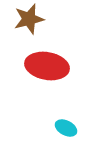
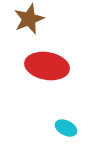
brown star: rotated 8 degrees counterclockwise
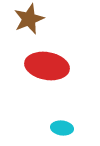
cyan ellipse: moved 4 px left; rotated 20 degrees counterclockwise
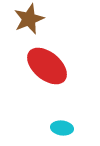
red ellipse: rotated 30 degrees clockwise
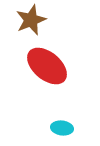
brown star: moved 2 px right, 1 px down
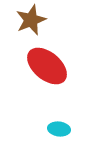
cyan ellipse: moved 3 px left, 1 px down
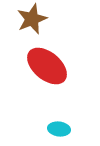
brown star: moved 1 px right, 1 px up
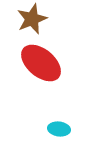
red ellipse: moved 6 px left, 3 px up
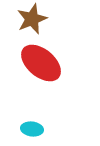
cyan ellipse: moved 27 px left
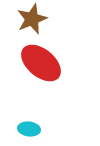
cyan ellipse: moved 3 px left
